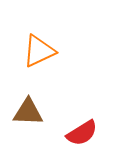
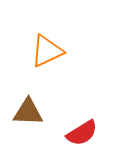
orange triangle: moved 8 px right
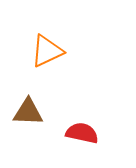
red semicircle: rotated 136 degrees counterclockwise
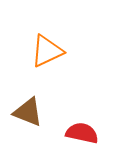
brown triangle: rotated 20 degrees clockwise
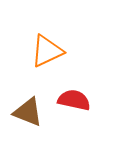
red semicircle: moved 8 px left, 33 px up
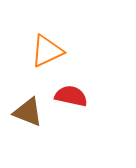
red semicircle: moved 3 px left, 4 px up
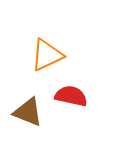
orange triangle: moved 4 px down
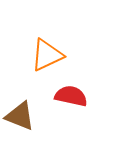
brown triangle: moved 8 px left, 4 px down
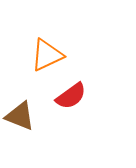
red semicircle: rotated 132 degrees clockwise
